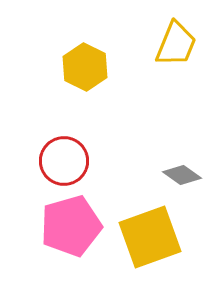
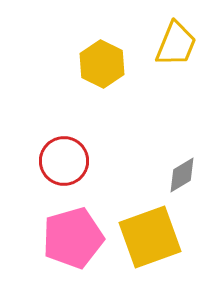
yellow hexagon: moved 17 px right, 3 px up
gray diamond: rotated 66 degrees counterclockwise
pink pentagon: moved 2 px right, 12 px down
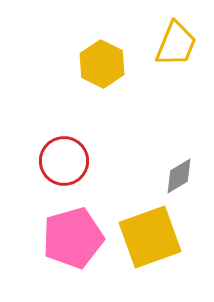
gray diamond: moved 3 px left, 1 px down
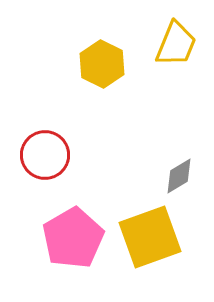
red circle: moved 19 px left, 6 px up
pink pentagon: rotated 14 degrees counterclockwise
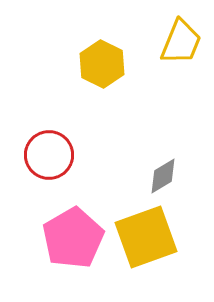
yellow trapezoid: moved 5 px right, 2 px up
red circle: moved 4 px right
gray diamond: moved 16 px left
yellow square: moved 4 px left
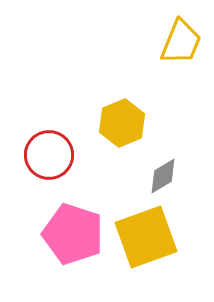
yellow hexagon: moved 20 px right, 59 px down; rotated 12 degrees clockwise
pink pentagon: moved 4 px up; rotated 24 degrees counterclockwise
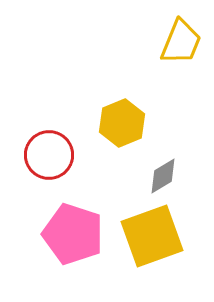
yellow square: moved 6 px right, 1 px up
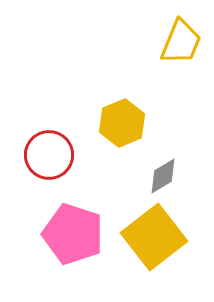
yellow square: moved 2 px right, 1 px down; rotated 18 degrees counterclockwise
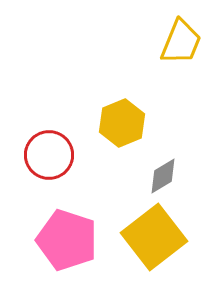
pink pentagon: moved 6 px left, 6 px down
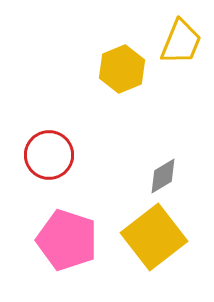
yellow hexagon: moved 54 px up
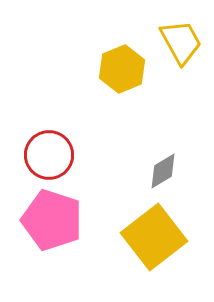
yellow trapezoid: rotated 51 degrees counterclockwise
gray diamond: moved 5 px up
pink pentagon: moved 15 px left, 20 px up
